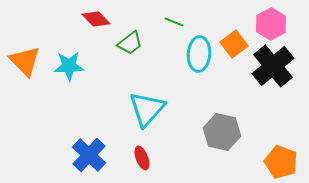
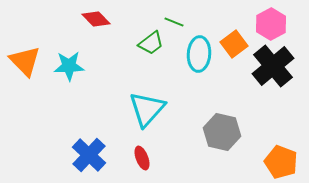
green trapezoid: moved 21 px right
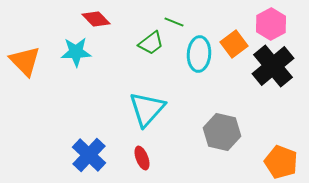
cyan star: moved 7 px right, 14 px up
